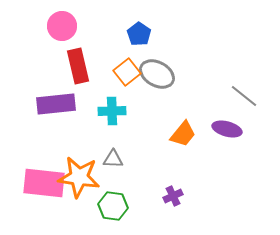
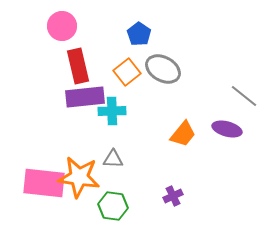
gray ellipse: moved 6 px right, 5 px up
purple rectangle: moved 29 px right, 7 px up
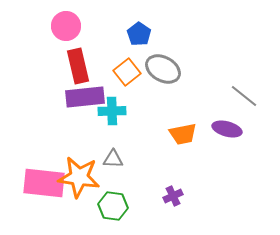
pink circle: moved 4 px right
orange trapezoid: rotated 40 degrees clockwise
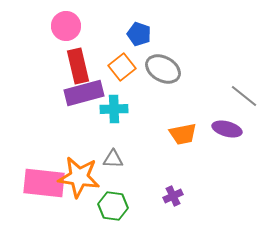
blue pentagon: rotated 15 degrees counterclockwise
orange square: moved 5 px left, 5 px up
purple rectangle: moved 1 px left, 4 px up; rotated 9 degrees counterclockwise
cyan cross: moved 2 px right, 2 px up
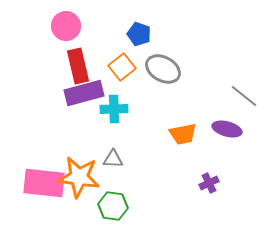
purple cross: moved 36 px right, 13 px up
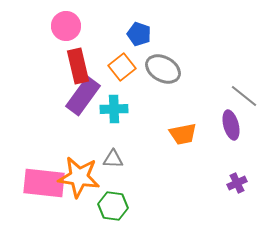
purple rectangle: moved 1 px left, 3 px down; rotated 39 degrees counterclockwise
purple ellipse: moved 4 px right, 4 px up; rotated 60 degrees clockwise
purple cross: moved 28 px right
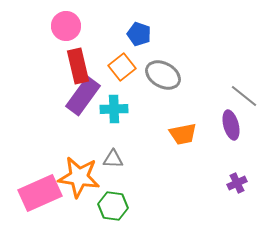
gray ellipse: moved 6 px down
pink rectangle: moved 4 px left, 10 px down; rotated 30 degrees counterclockwise
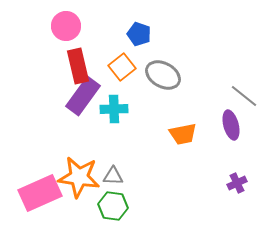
gray triangle: moved 17 px down
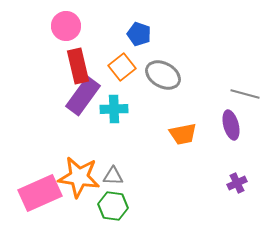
gray line: moved 1 px right, 2 px up; rotated 24 degrees counterclockwise
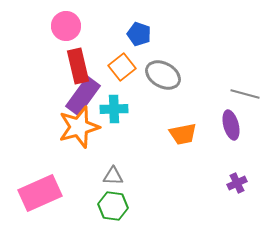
orange star: moved 50 px up; rotated 24 degrees counterclockwise
